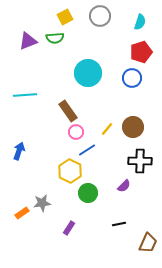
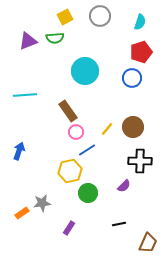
cyan circle: moved 3 px left, 2 px up
yellow hexagon: rotated 20 degrees clockwise
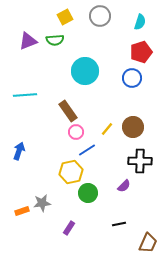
green semicircle: moved 2 px down
yellow hexagon: moved 1 px right, 1 px down
orange rectangle: moved 2 px up; rotated 16 degrees clockwise
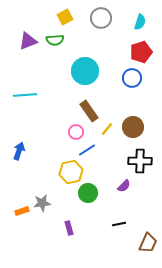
gray circle: moved 1 px right, 2 px down
brown rectangle: moved 21 px right
purple rectangle: rotated 48 degrees counterclockwise
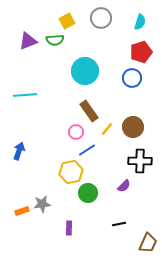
yellow square: moved 2 px right, 4 px down
gray star: moved 1 px down
purple rectangle: rotated 16 degrees clockwise
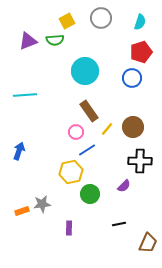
green circle: moved 2 px right, 1 px down
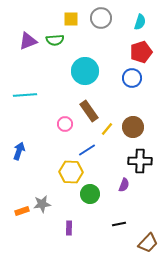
yellow square: moved 4 px right, 2 px up; rotated 28 degrees clockwise
pink circle: moved 11 px left, 8 px up
yellow hexagon: rotated 15 degrees clockwise
purple semicircle: moved 1 px up; rotated 24 degrees counterclockwise
brown trapezoid: rotated 20 degrees clockwise
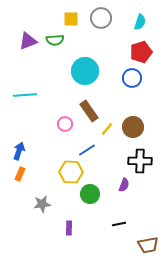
orange rectangle: moved 2 px left, 37 px up; rotated 48 degrees counterclockwise
brown trapezoid: moved 2 px down; rotated 35 degrees clockwise
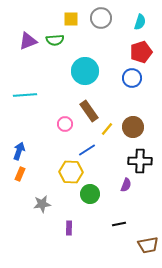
purple semicircle: moved 2 px right
